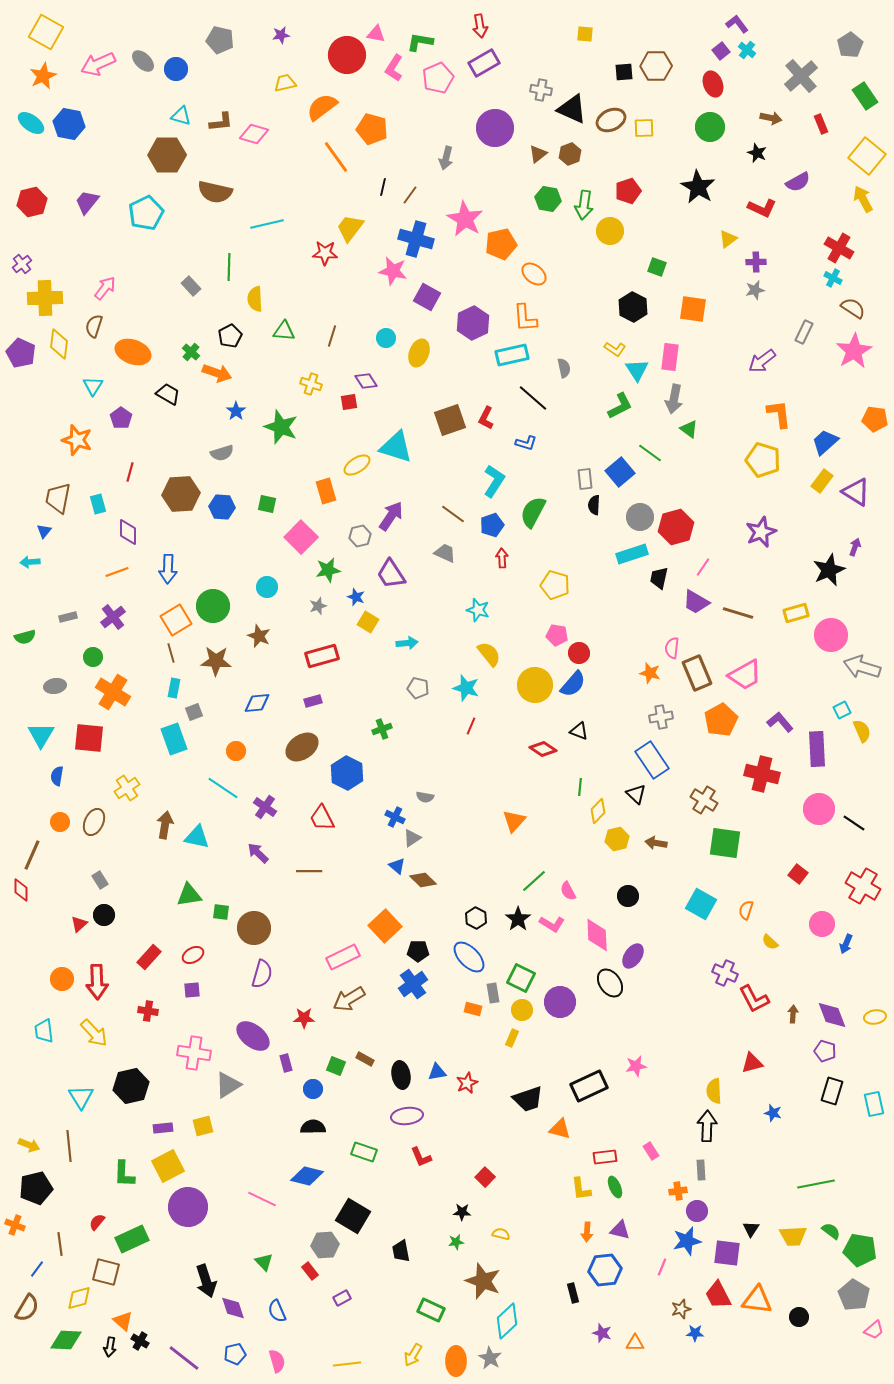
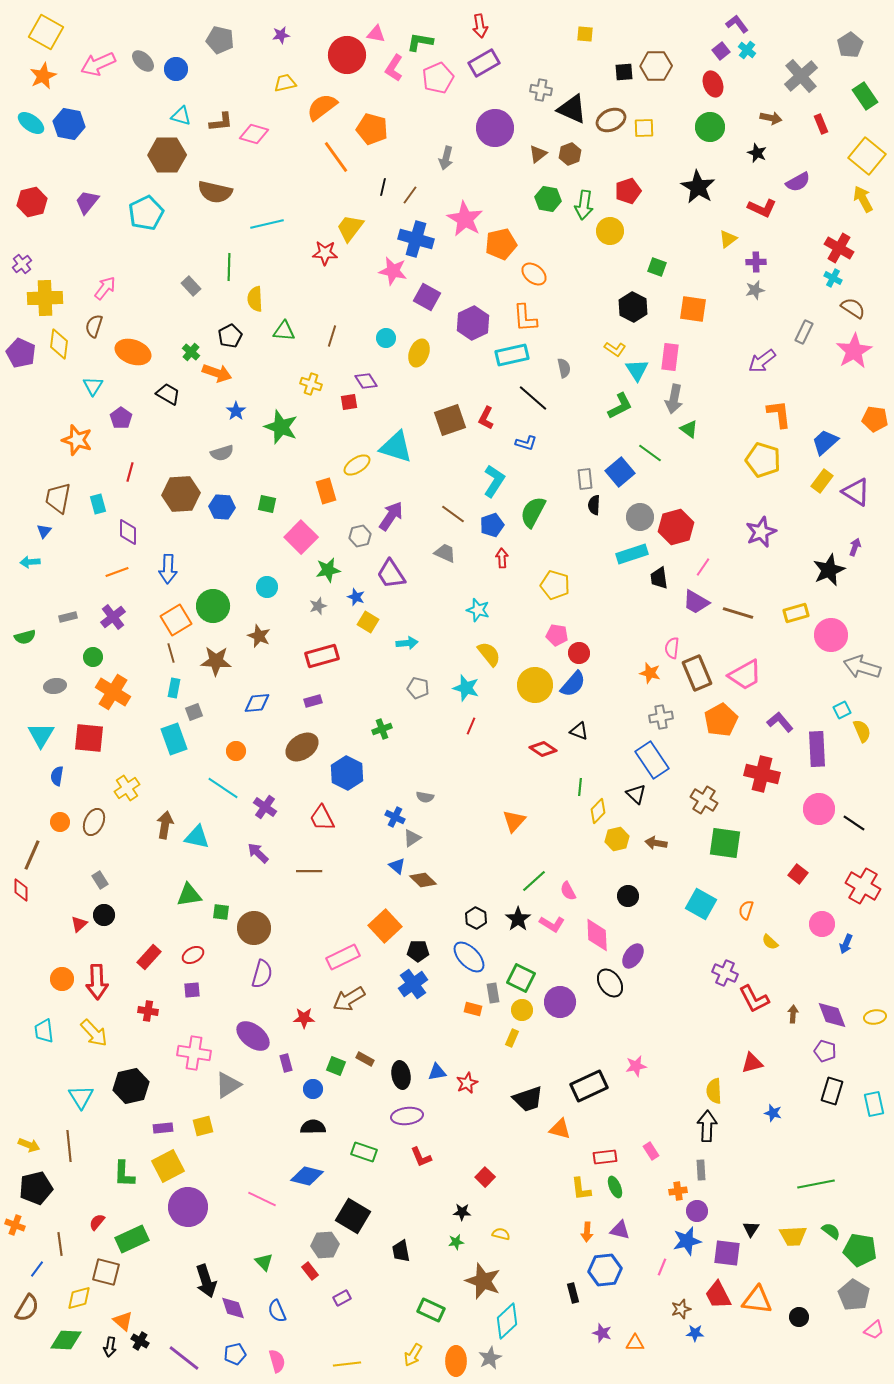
black trapezoid at (659, 578): rotated 20 degrees counterclockwise
gray star at (490, 1358): rotated 15 degrees clockwise
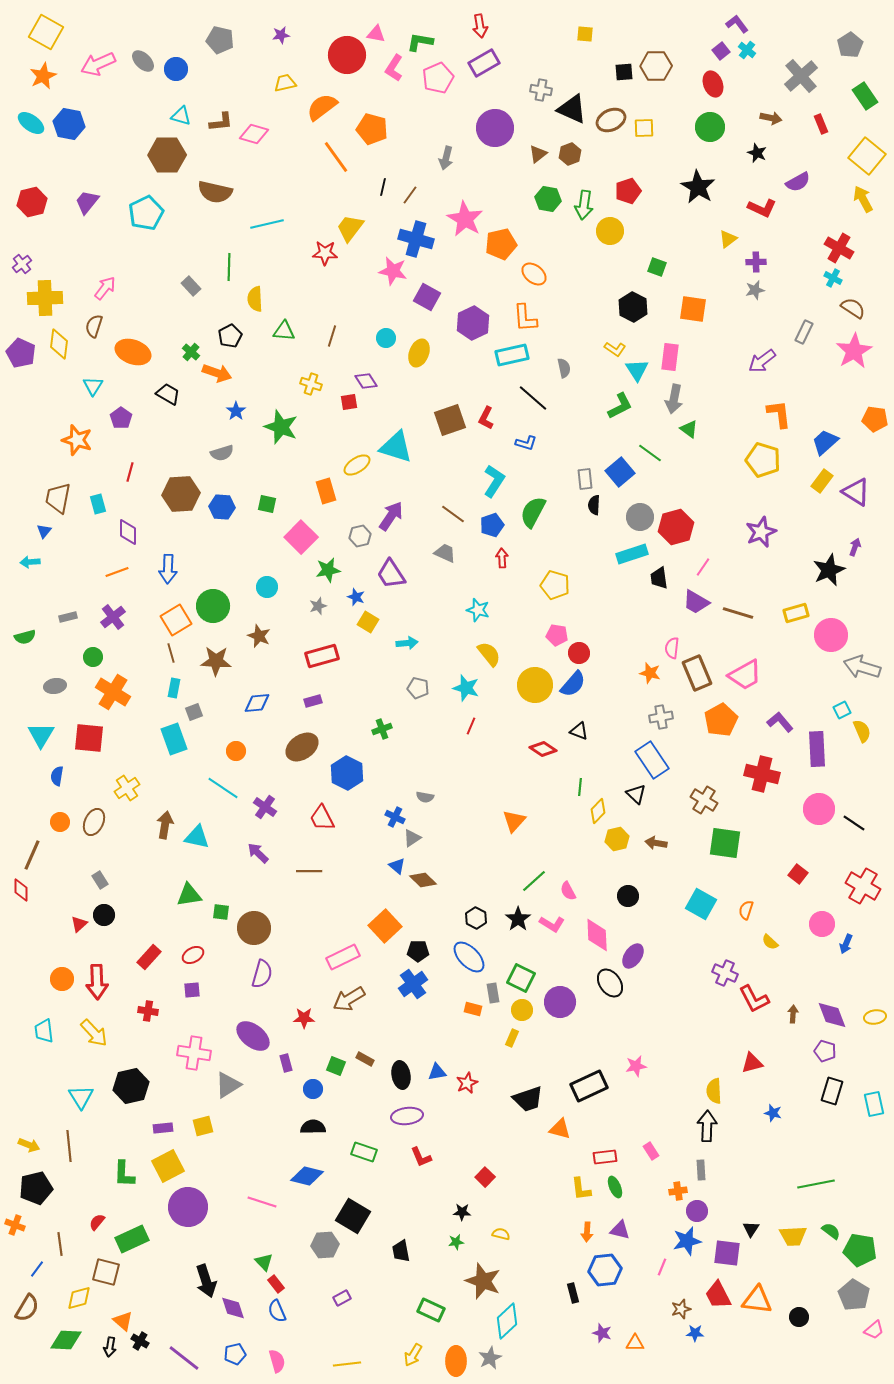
pink line at (262, 1199): moved 3 px down; rotated 8 degrees counterclockwise
red rectangle at (310, 1271): moved 34 px left, 13 px down
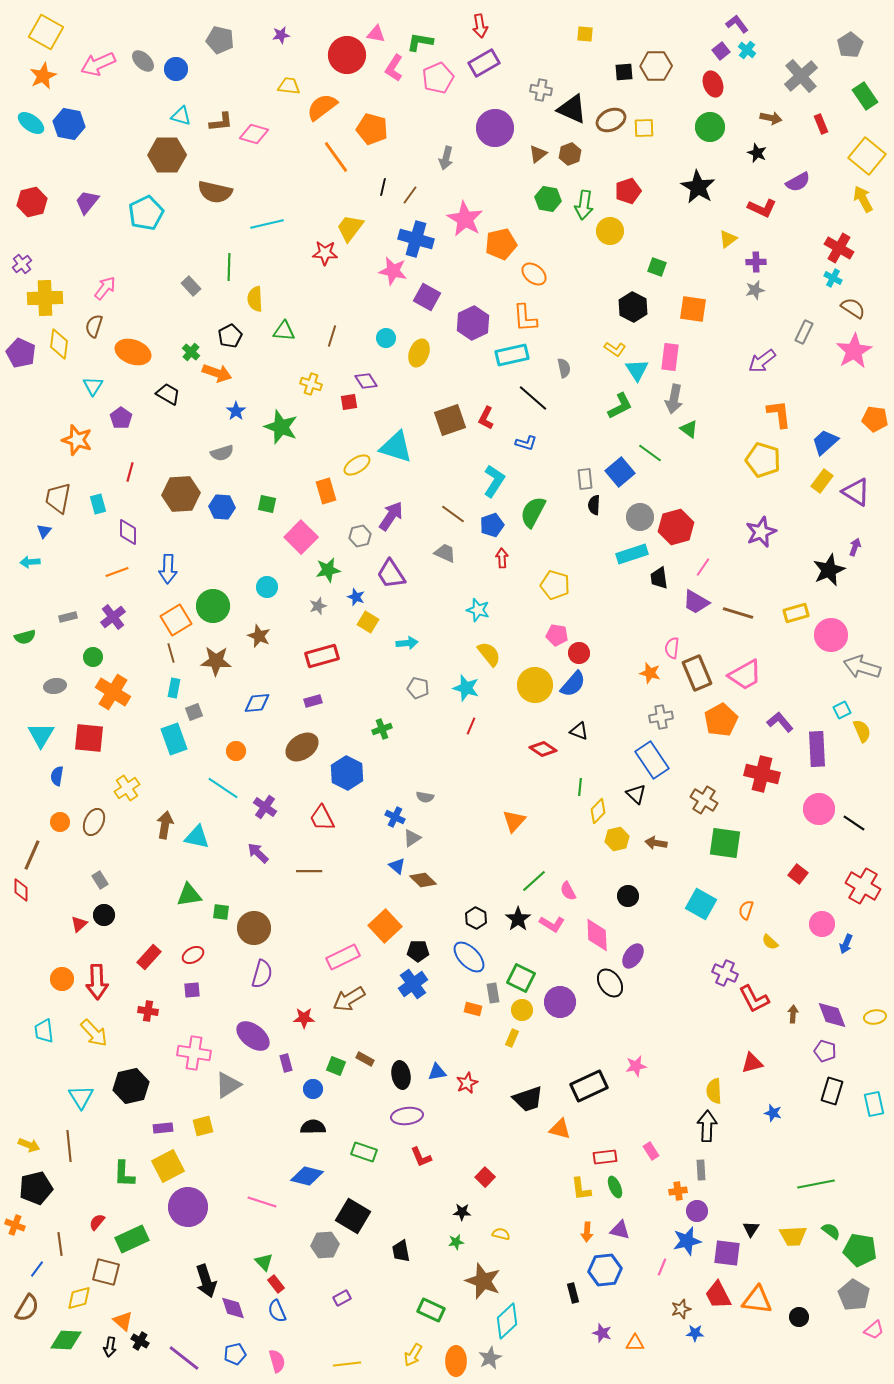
yellow trapezoid at (285, 83): moved 4 px right, 3 px down; rotated 20 degrees clockwise
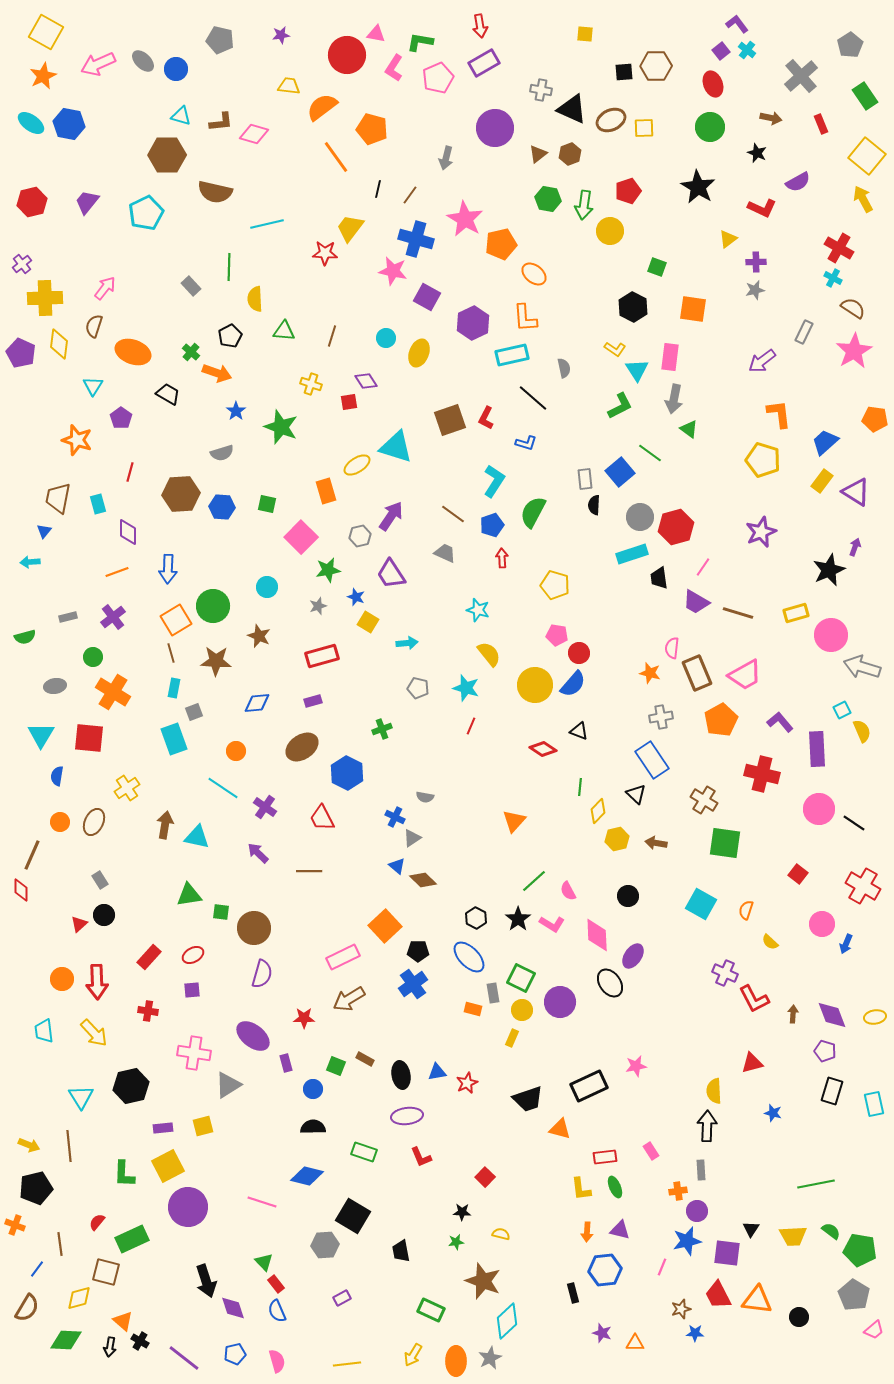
black line at (383, 187): moved 5 px left, 2 px down
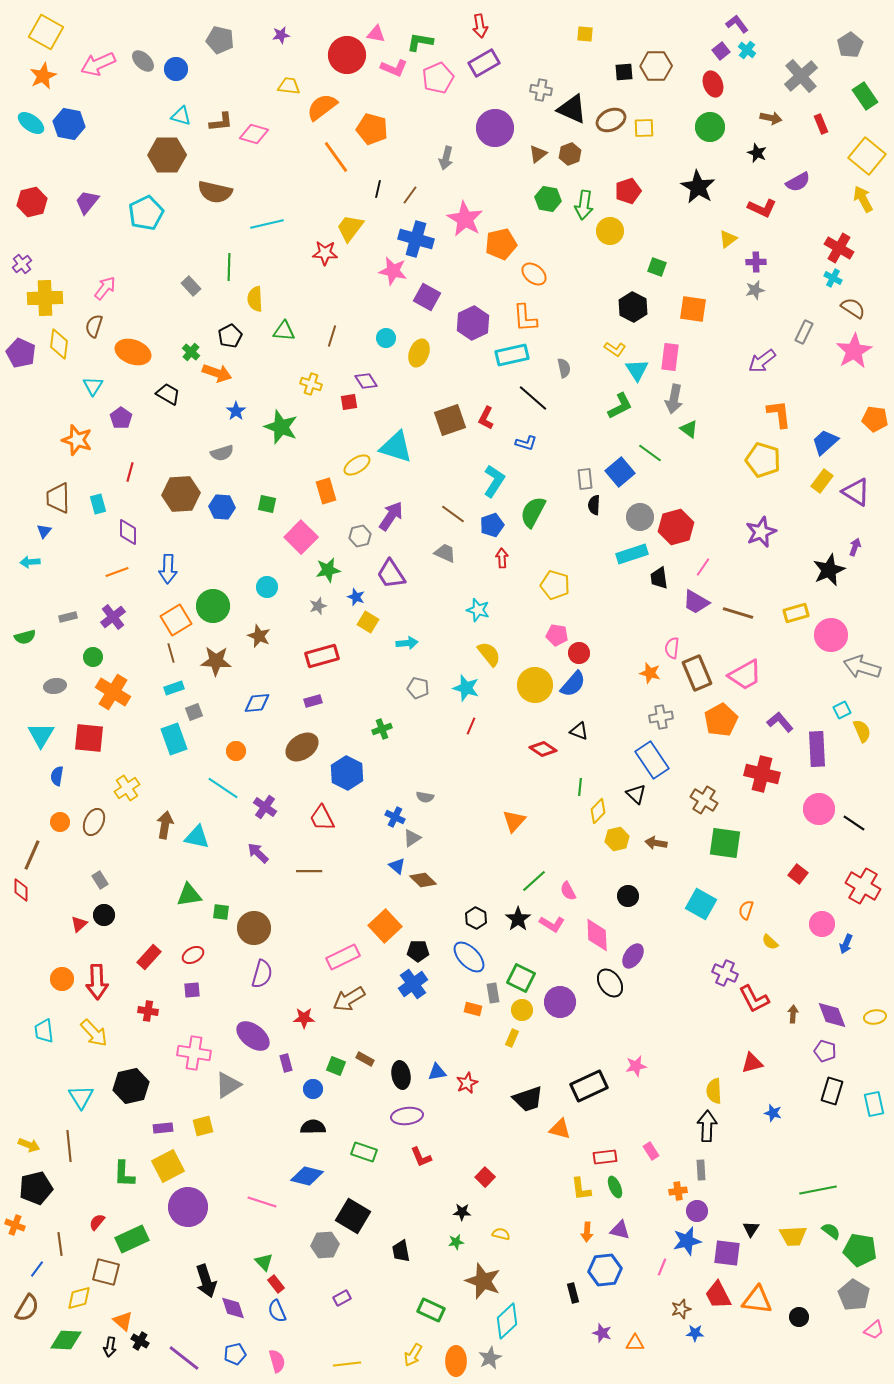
pink L-shape at (394, 68): rotated 100 degrees counterclockwise
brown trapezoid at (58, 498): rotated 12 degrees counterclockwise
cyan rectangle at (174, 688): rotated 60 degrees clockwise
green line at (816, 1184): moved 2 px right, 6 px down
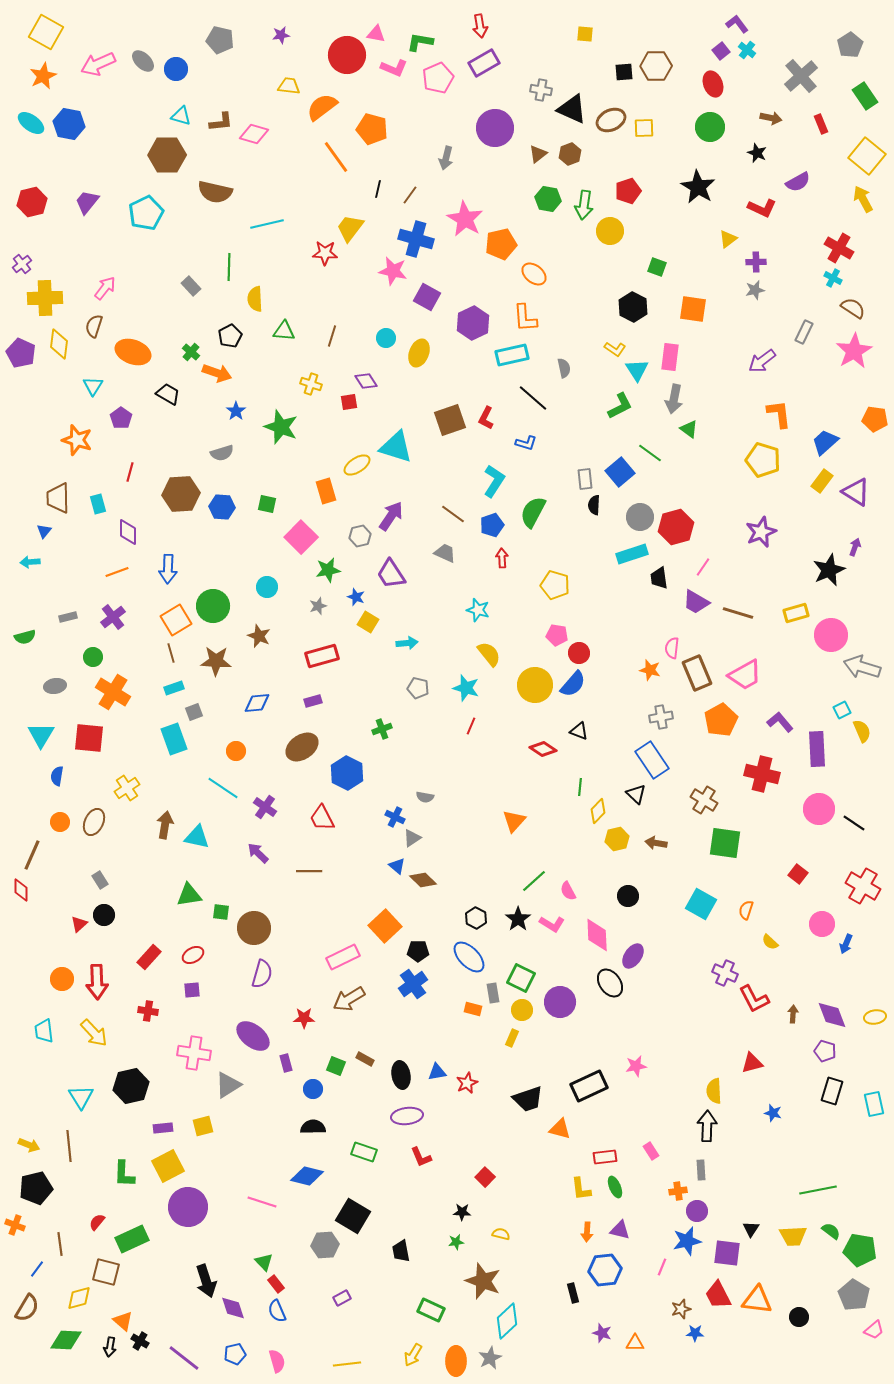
orange star at (650, 673): moved 3 px up
